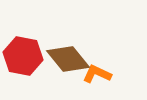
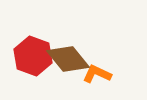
red hexagon: moved 10 px right; rotated 9 degrees clockwise
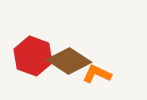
brown diamond: moved 1 px right, 2 px down; rotated 18 degrees counterclockwise
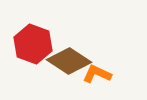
red hexagon: moved 12 px up
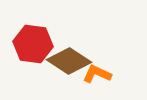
red hexagon: rotated 12 degrees counterclockwise
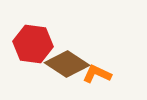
brown diamond: moved 2 px left, 3 px down
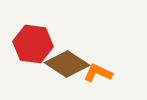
orange L-shape: moved 1 px right, 1 px up
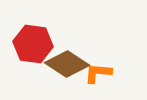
orange L-shape: rotated 20 degrees counterclockwise
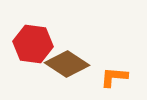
orange L-shape: moved 16 px right, 4 px down
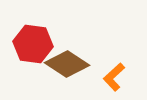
orange L-shape: rotated 48 degrees counterclockwise
